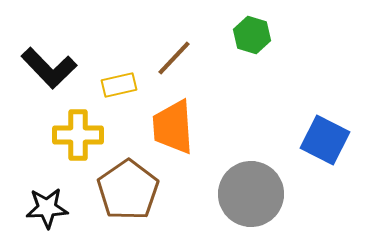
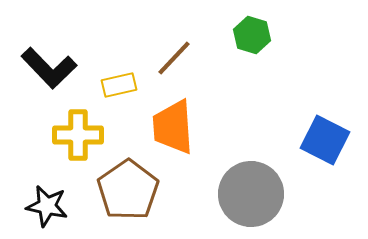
black star: moved 2 px up; rotated 15 degrees clockwise
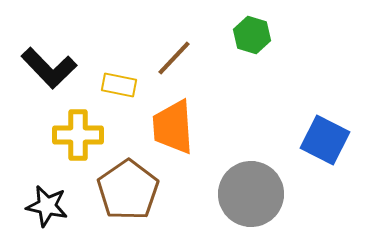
yellow rectangle: rotated 24 degrees clockwise
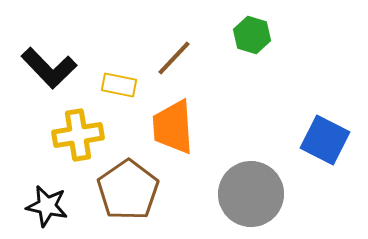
yellow cross: rotated 9 degrees counterclockwise
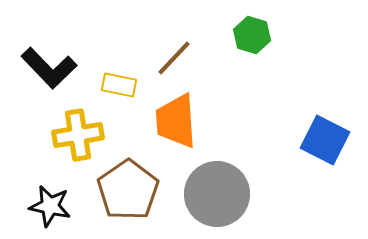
orange trapezoid: moved 3 px right, 6 px up
gray circle: moved 34 px left
black star: moved 3 px right
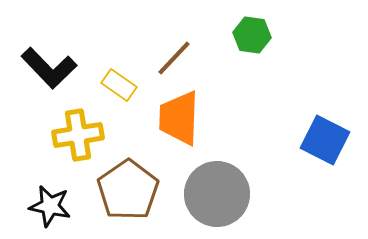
green hexagon: rotated 9 degrees counterclockwise
yellow rectangle: rotated 24 degrees clockwise
orange trapezoid: moved 3 px right, 3 px up; rotated 6 degrees clockwise
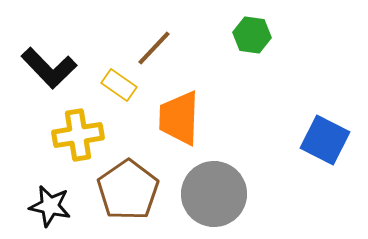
brown line: moved 20 px left, 10 px up
gray circle: moved 3 px left
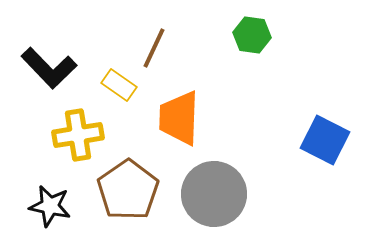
brown line: rotated 18 degrees counterclockwise
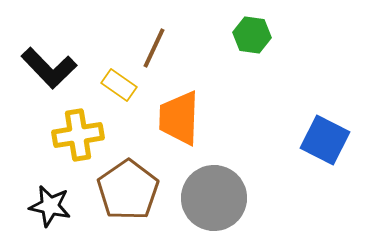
gray circle: moved 4 px down
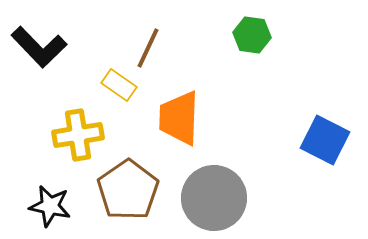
brown line: moved 6 px left
black L-shape: moved 10 px left, 21 px up
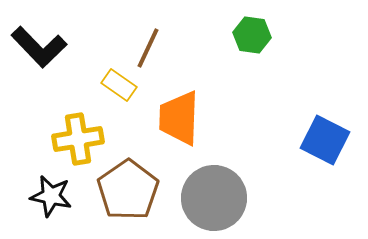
yellow cross: moved 4 px down
black star: moved 1 px right, 10 px up
